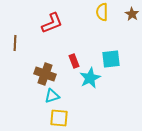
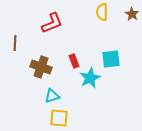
brown cross: moved 4 px left, 7 px up
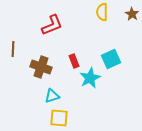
red L-shape: moved 2 px down
brown line: moved 2 px left, 6 px down
cyan square: rotated 18 degrees counterclockwise
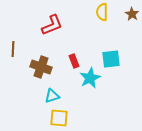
cyan square: rotated 18 degrees clockwise
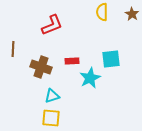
red rectangle: moved 2 px left; rotated 72 degrees counterclockwise
yellow square: moved 8 px left
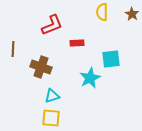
red rectangle: moved 5 px right, 18 px up
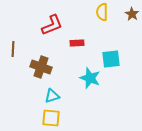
cyan star: rotated 25 degrees counterclockwise
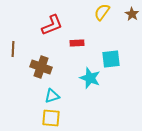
yellow semicircle: rotated 36 degrees clockwise
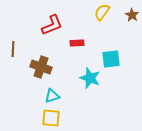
brown star: moved 1 px down
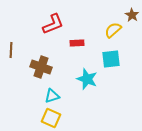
yellow semicircle: moved 11 px right, 18 px down; rotated 12 degrees clockwise
red L-shape: moved 1 px right, 1 px up
brown line: moved 2 px left, 1 px down
cyan star: moved 3 px left, 1 px down
yellow square: rotated 18 degrees clockwise
